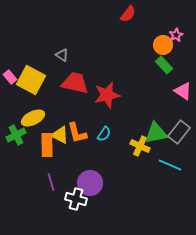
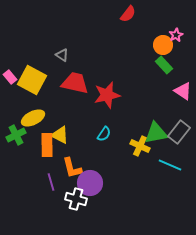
yellow square: moved 1 px right
orange L-shape: moved 5 px left, 35 px down
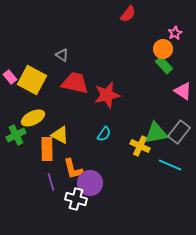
pink star: moved 1 px left, 2 px up
orange circle: moved 4 px down
orange rectangle: moved 4 px down
orange L-shape: moved 1 px right, 1 px down
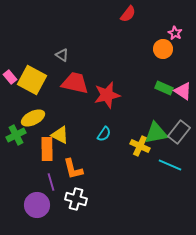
pink star: rotated 16 degrees counterclockwise
green rectangle: moved 23 px down; rotated 24 degrees counterclockwise
purple circle: moved 53 px left, 22 px down
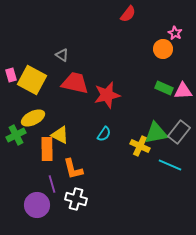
pink rectangle: moved 1 px right, 2 px up; rotated 24 degrees clockwise
pink triangle: rotated 36 degrees counterclockwise
purple line: moved 1 px right, 2 px down
